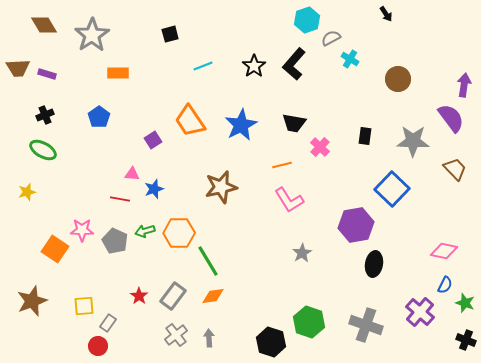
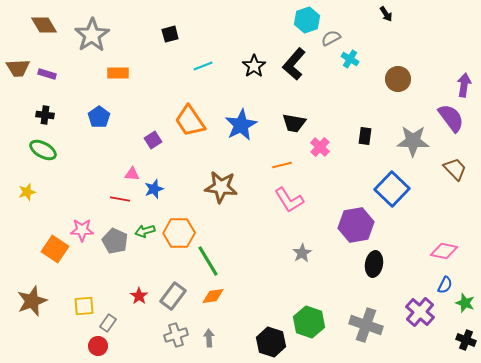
black cross at (45, 115): rotated 30 degrees clockwise
brown star at (221, 187): rotated 20 degrees clockwise
gray cross at (176, 335): rotated 20 degrees clockwise
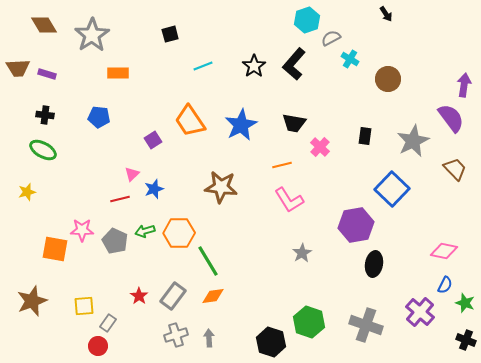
brown circle at (398, 79): moved 10 px left
blue pentagon at (99, 117): rotated 30 degrees counterclockwise
gray star at (413, 141): rotated 28 degrees counterclockwise
pink triangle at (132, 174): rotated 49 degrees counterclockwise
red line at (120, 199): rotated 24 degrees counterclockwise
orange square at (55, 249): rotated 24 degrees counterclockwise
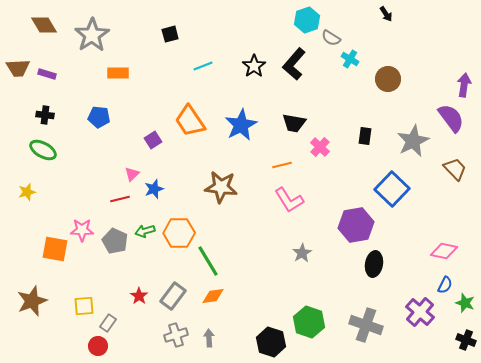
gray semicircle at (331, 38): rotated 120 degrees counterclockwise
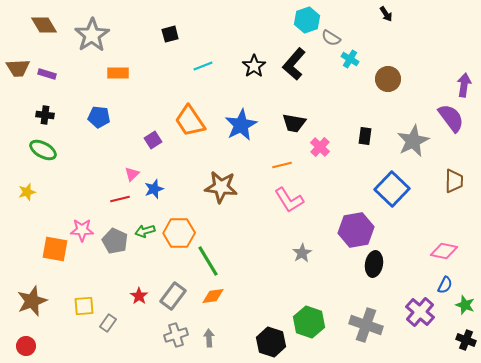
brown trapezoid at (455, 169): moved 1 px left, 12 px down; rotated 45 degrees clockwise
purple hexagon at (356, 225): moved 5 px down
green star at (465, 303): moved 2 px down
red circle at (98, 346): moved 72 px left
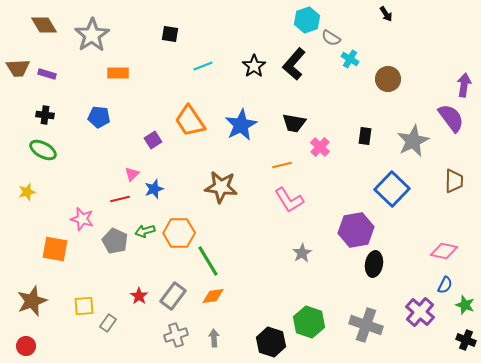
black square at (170, 34): rotated 24 degrees clockwise
pink star at (82, 230): moved 11 px up; rotated 15 degrees clockwise
gray arrow at (209, 338): moved 5 px right
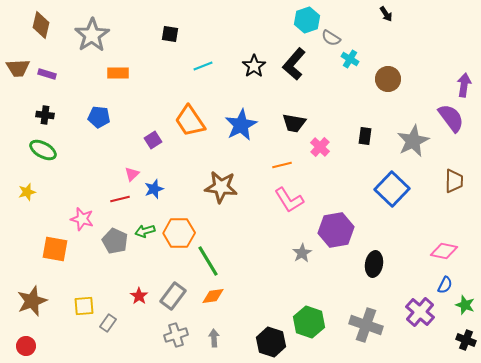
brown diamond at (44, 25): moved 3 px left; rotated 44 degrees clockwise
purple hexagon at (356, 230): moved 20 px left
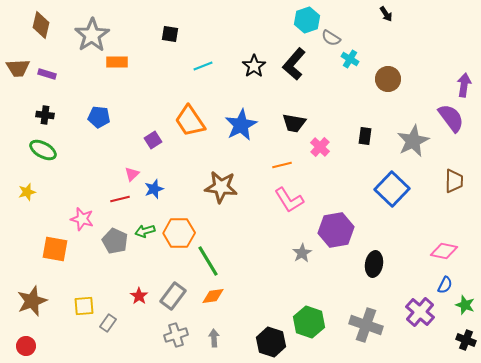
orange rectangle at (118, 73): moved 1 px left, 11 px up
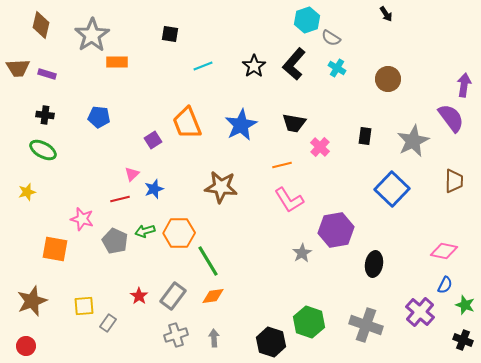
cyan cross at (350, 59): moved 13 px left, 9 px down
orange trapezoid at (190, 121): moved 3 px left, 2 px down; rotated 12 degrees clockwise
black cross at (466, 340): moved 3 px left
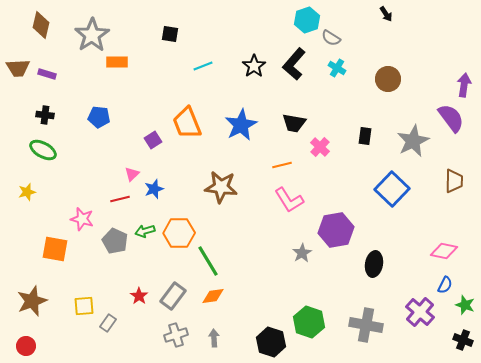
gray cross at (366, 325): rotated 8 degrees counterclockwise
